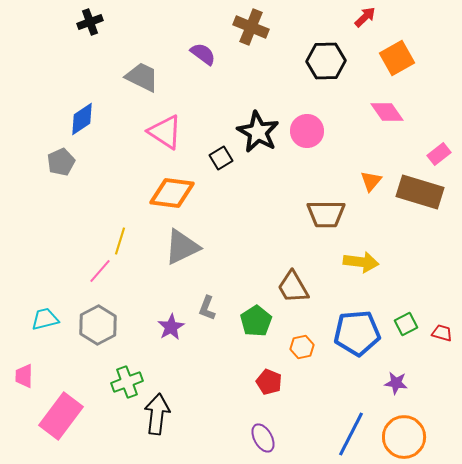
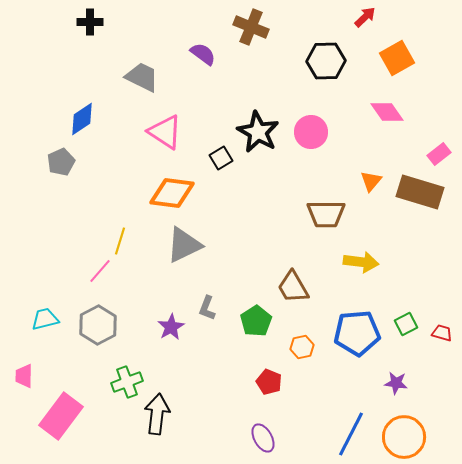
black cross at (90, 22): rotated 20 degrees clockwise
pink circle at (307, 131): moved 4 px right, 1 px down
gray triangle at (182, 247): moved 2 px right, 2 px up
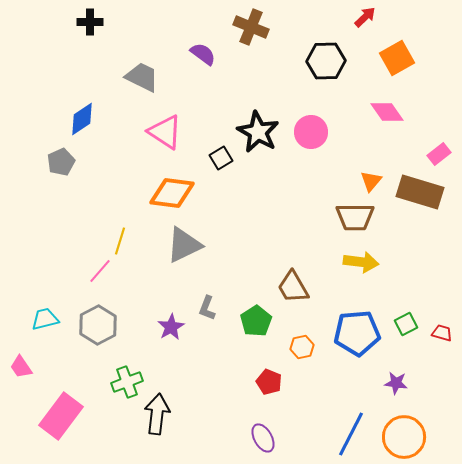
brown trapezoid at (326, 214): moved 29 px right, 3 px down
pink trapezoid at (24, 376): moved 3 px left, 9 px up; rotated 35 degrees counterclockwise
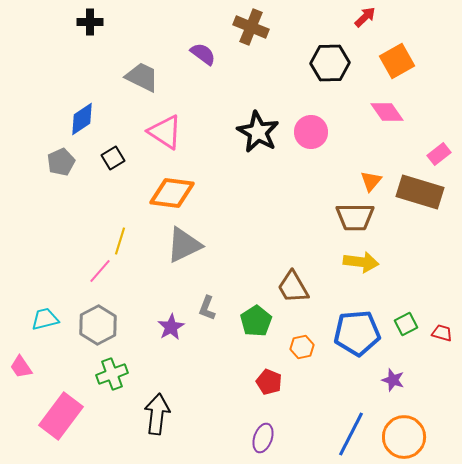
orange square at (397, 58): moved 3 px down
black hexagon at (326, 61): moved 4 px right, 2 px down
black square at (221, 158): moved 108 px left
green cross at (127, 382): moved 15 px left, 8 px up
purple star at (396, 383): moved 3 px left, 3 px up; rotated 10 degrees clockwise
purple ellipse at (263, 438): rotated 48 degrees clockwise
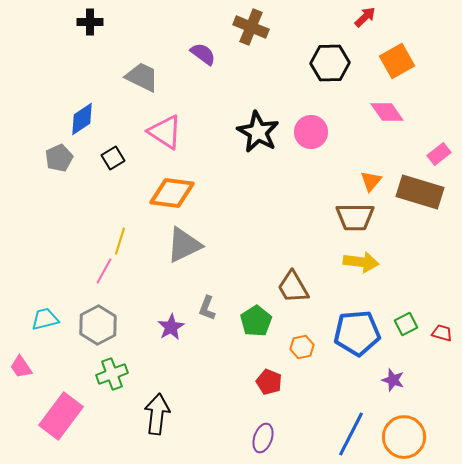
gray pentagon at (61, 162): moved 2 px left, 4 px up
pink line at (100, 271): moved 4 px right; rotated 12 degrees counterclockwise
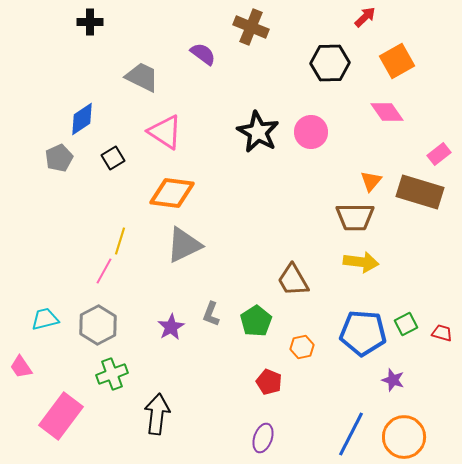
brown trapezoid at (293, 287): moved 7 px up
gray L-shape at (207, 308): moved 4 px right, 6 px down
blue pentagon at (357, 333): moved 6 px right; rotated 9 degrees clockwise
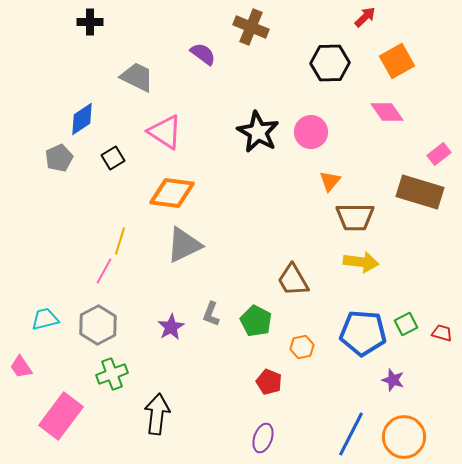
gray trapezoid at (142, 77): moved 5 px left
orange triangle at (371, 181): moved 41 px left
green pentagon at (256, 321): rotated 12 degrees counterclockwise
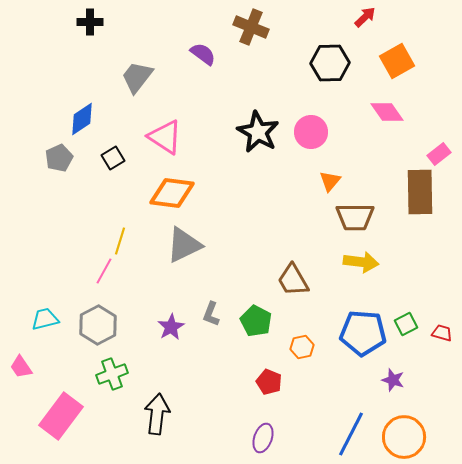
gray trapezoid at (137, 77): rotated 78 degrees counterclockwise
pink triangle at (165, 132): moved 5 px down
brown rectangle at (420, 192): rotated 72 degrees clockwise
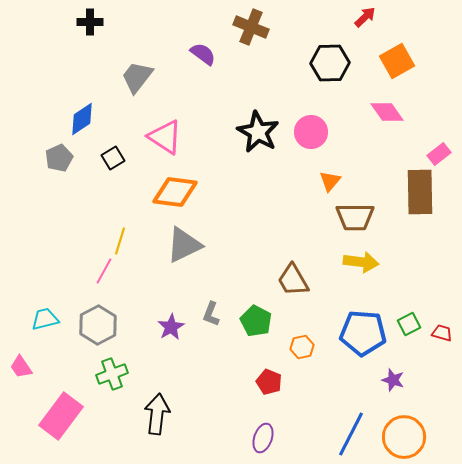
orange diamond at (172, 193): moved 3 px right, 1 px up
green square at (406, 324): moved 3 px right
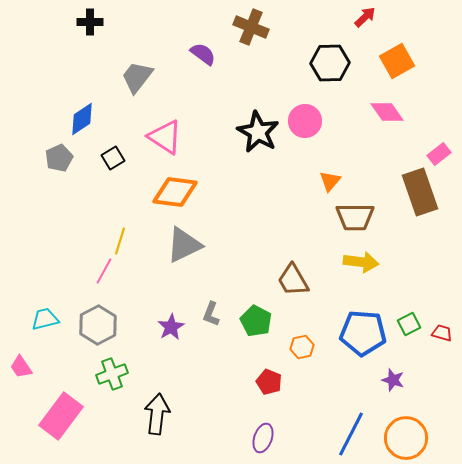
pink circle at (311, 132): moved 6 px left, 11 px up
brown rectangle at (420, 192): rotated 18 degrees counterclockwise
orange circle at (404, 437): moved 2 px right, 1 px down
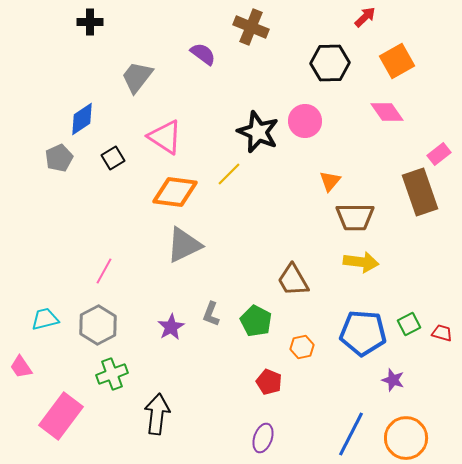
black star at (258, 132): rotated 6 degrees counterclockwise
yellow line at (120, 241): moved 109 px right, 67 px up; rotated 28 degrees clockwise
